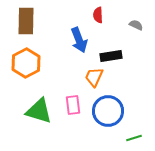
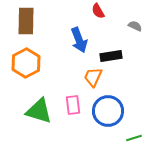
red semicircle: moved 4 px up; rotated 28 degrees counterclockwise
gray semicircle: moved 1 px left, 1 px down
orange trapezoid: moved 1 px left
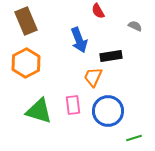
brown rectangle: rotated 24 degrees counterclockwise
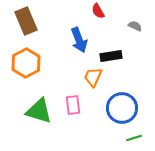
blue circle: moved 14 px right, 3 px up
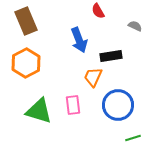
blue circle: moved 4 px left, 3 px up
green line: moved 1 px left
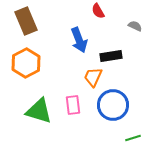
blue circle: moved 5 px left
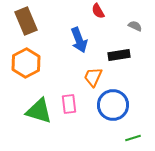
black rectangle: moved 8 px right, 1 px up
pink rectangle: moved 4 px left, 1 px up
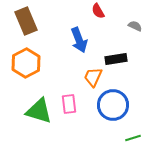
black rectangle: moved 3 px left, 4 px down
